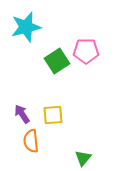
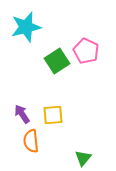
pink pentagon: rotated 25 degrees clockwise
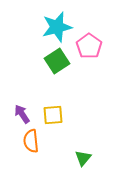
cyan star: moved 31 px right
pink pentagon: moved 3 px right, 5 px up; rotated 10 degrees clockwise
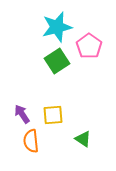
green triangle: moved 19 px up; rotated 36 degrees counterclockwise
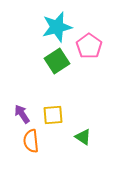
green triangle: moved 2 px up
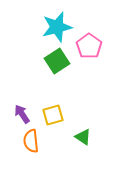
yellow square: rotated 10 degrees counterclockwise
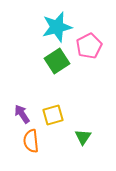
pink pentagon: rotated 10 degrees clockwise
green triangle: rotated 30 degrees clockwise
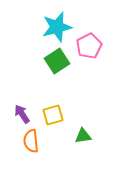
green triangle: moved 1 px up; rotated 48 degrees clockwise
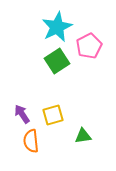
cyan star: rotated 12 degrees counterclockwise
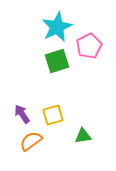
green square: rotated 15 degrees clockwise
orange semicircle: rotated 60 degrees clockwise
